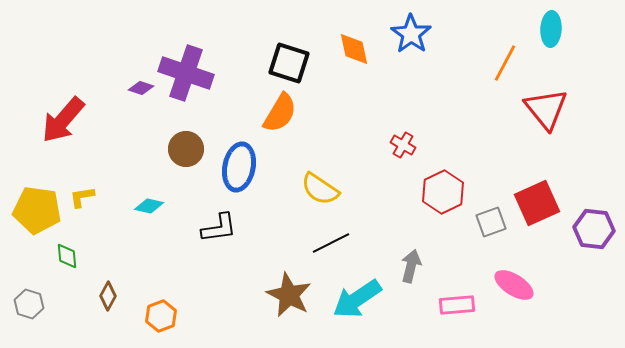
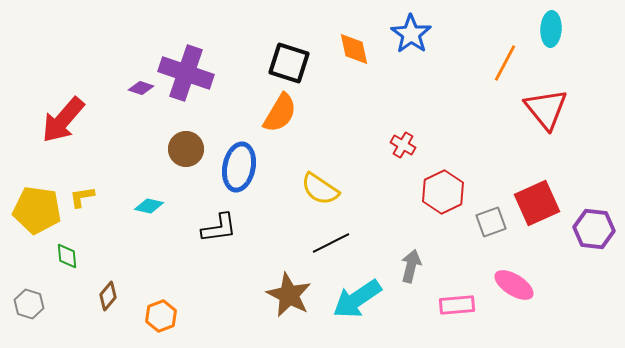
brown diamond: rotated 12 degrees clockwise
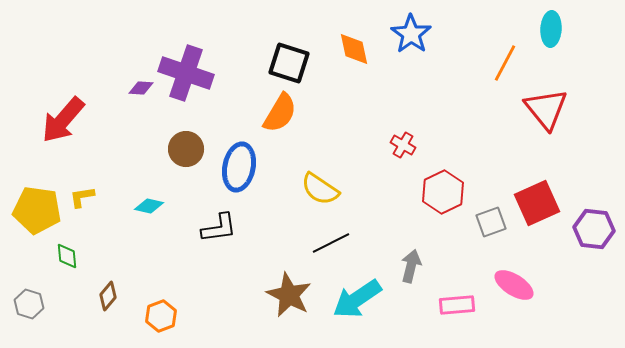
purple diamond: rotated 15 degrees counterclockwise
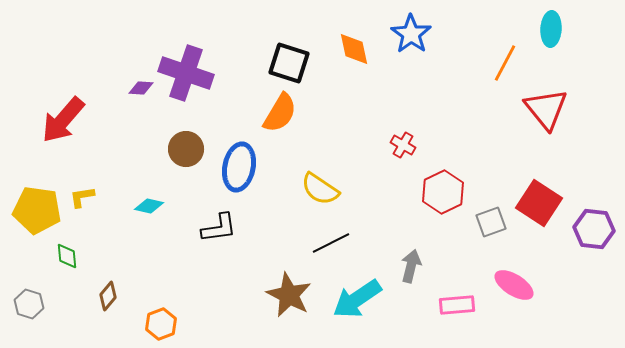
red square: moved 2 px right; rotated 33 degrees counterclockwise
orange hexagon: moved 8 px down
